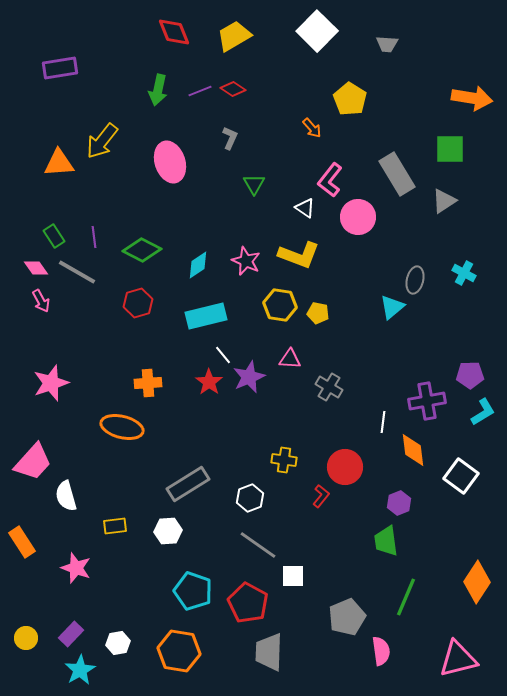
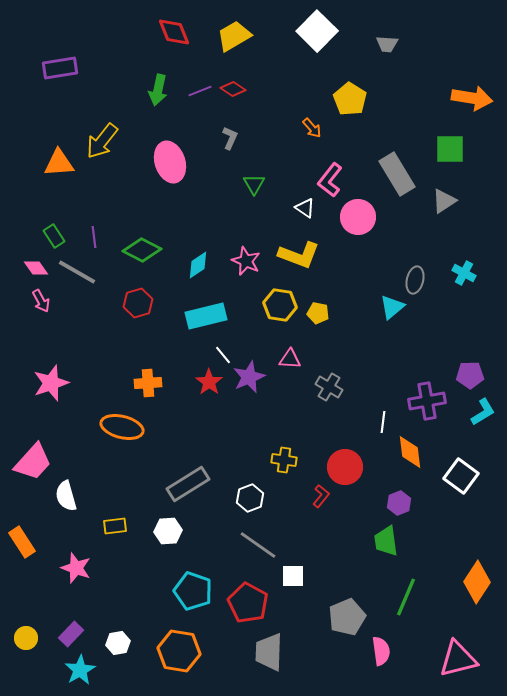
orange diamond at (413, 450): moved 3 px left, 2 px down
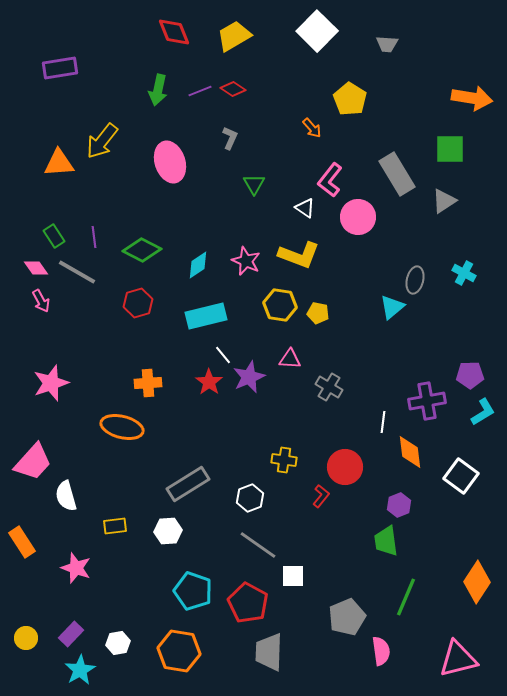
purple hexagon at (399, 503): moved 2 px down
